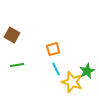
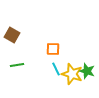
orange square: rotated 16 degrees clockwise
green star: rotated 28 degrees counterclockwise
yellow star: moved 8 px up
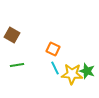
orange square: rotated 24 degrees clockwise
cyan line: moved 1 px left, 1 px up
yellow star: rotated 15 degrees counterclockwise
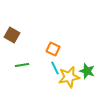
green line: moved 5 px right
yellow star: moved 3 px left, 3 px down; rotated 15 degrees counterclockwise
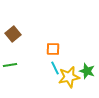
brown square: moved 1 px right, 1 px up; rotated 21 degrees clockwise
orange square: rotated 24 degrees counterclockwise
green line: moved 12 px left
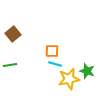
orange square: moved 1 px left, 2 px down
cyan line: moved 4 px up; rotated 48 degrees counterclockwise
yellow star: moved 2 px down
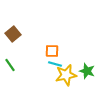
green line: rotated 64 degrees clockwise
yellow star: moved 3 px left, 4 px up
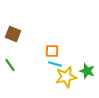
brown square: rotated 28 degrees counterclockwise
yellow star: moved 2 px down
